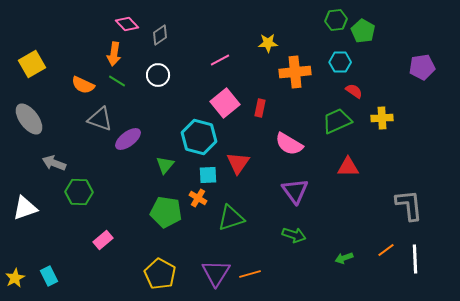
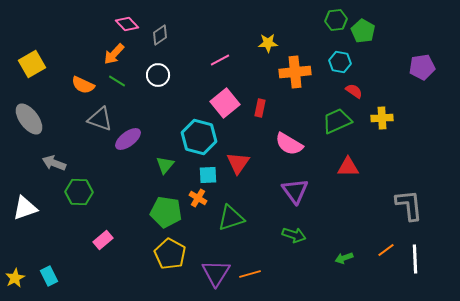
orange arrow at (114, 54): rotated 35 degrees clockwise
cyan hexagon at (340, 62): rotated 10 degrees clockwise
yellow pentagon at (160, 274): moved 10 px right, 20 px up
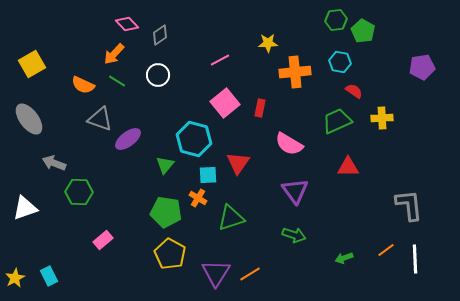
cyan hexagon at (199, 137): moved 5 px left, 2 px down
orange line at (250, 274): rotated 15 degrees counterclockwise
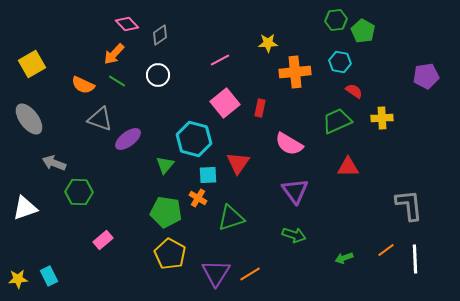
purple pentagon at (422, 67): moved 4 px right, 9 px down
yellow star at (15, 278): moved 3 px right, 1 px down; rotated 24 degrees clockwise
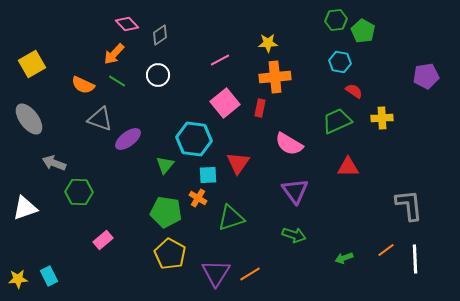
orange cross at (295, 72): moved 20 px left, 5 px down
cyan hexagon at (194, 139): rotated 8 degrees counterclockwise
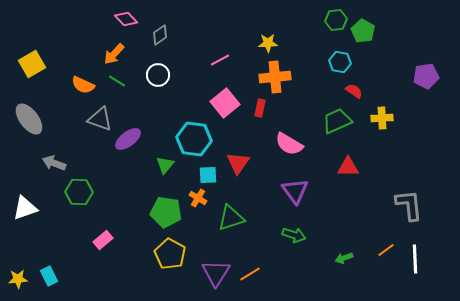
pink diamond at (127, 24): moved 1 px left, 5 px up
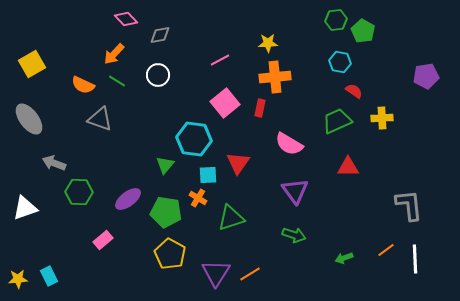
gray diamond at (160, 35): rotated 25 degrees clockwise
purple ellipse at (128, 139): moved 60 px down
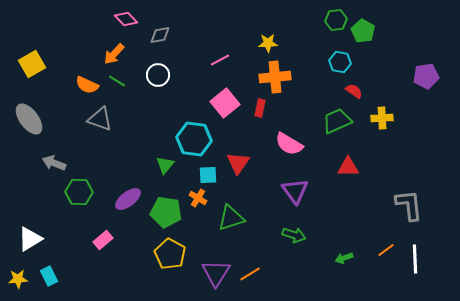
orange semicircle at (83, 85): moved 4 px right
white triangle at (25, 208): moved 5 px right, 31 px down; rotated 12 degrees counterclockwise
